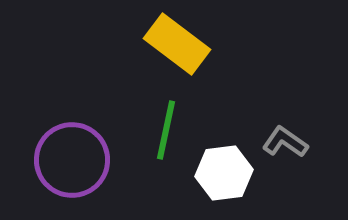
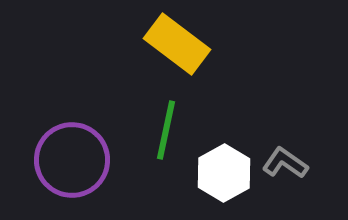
gray L-shape: moved 21 px down
white hexagon: rotated 22 degrees counterclockwise
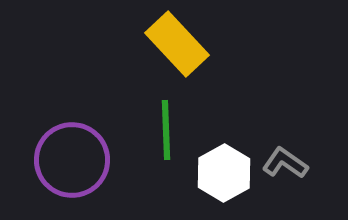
yellow rectangle: rotated 10 degrees clockwise
green line: rotated 14 degrees counterclockwise
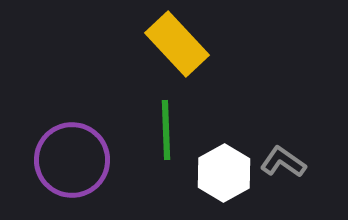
gray L-shape: moved 2 px left, 1 px up
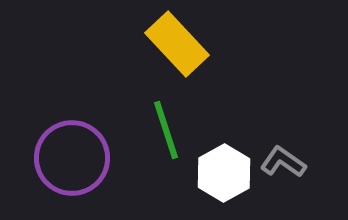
green line: rotated 16 degrees counterclockwise
purple circle: moved 2 px up
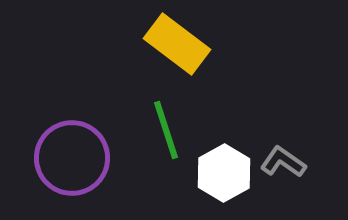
yellow rectangle: rotated 10 degrees counterclockwise
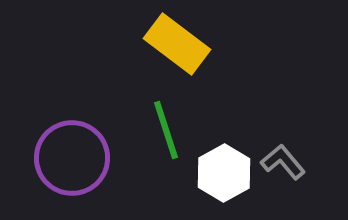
gray L-shape: rotated 15 degrees clockwise
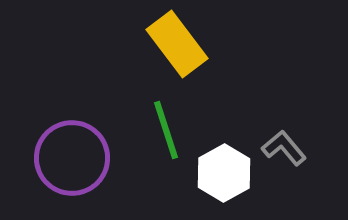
yellow rectangle: rotated 16 degrees clockwise
gray L-shape: moved 1 px right, 14 px up
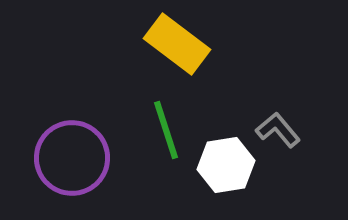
yellow rectangle: rotated 16 degrees counterclockwise
gray L-shape: moved 6 px left, 18 px up
white hexagon: moved 2 px right, 8 px up; rotated 20 degrees clockwise
